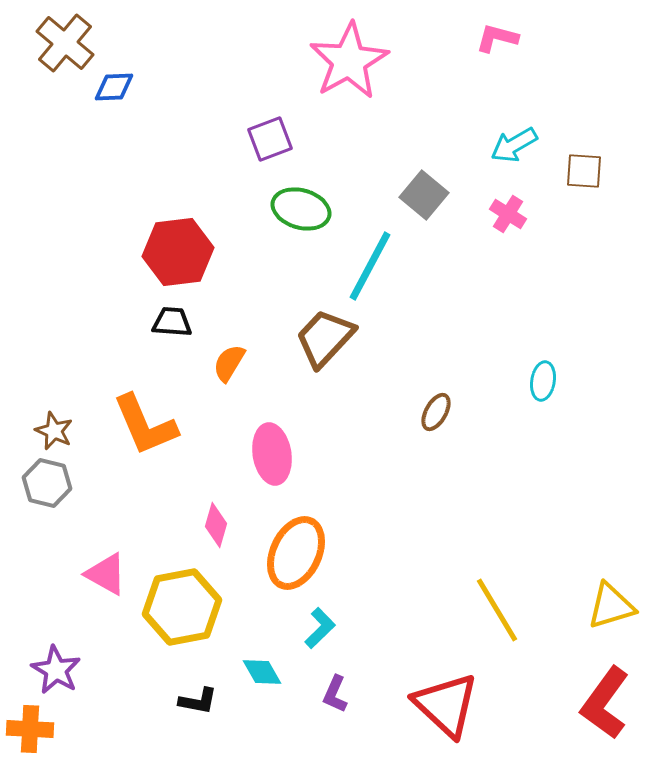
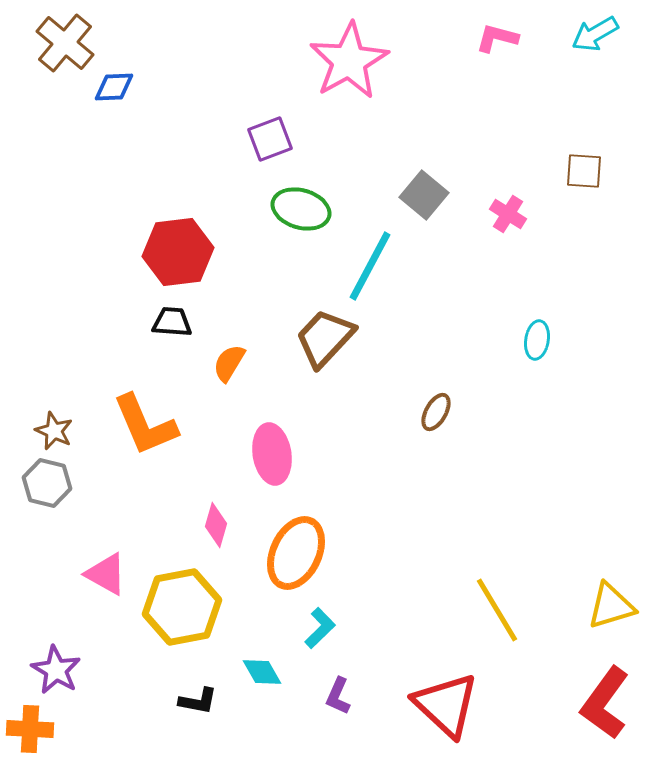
cyan arrow: moved 81 px right, 111 px up
cyan ellipse: moved 6 px left, 41 px up
purple L-shape: moved 3 px right, 2 px down
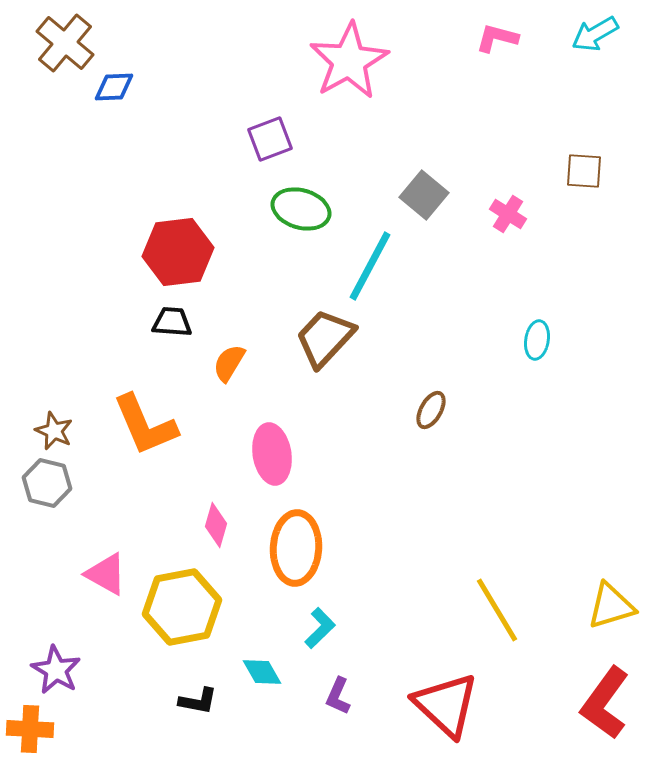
brown ellipse: moved 5 px left, 2 px up
orange ellipse: moved 5 px up; rotated 22 degrees counterclockwise
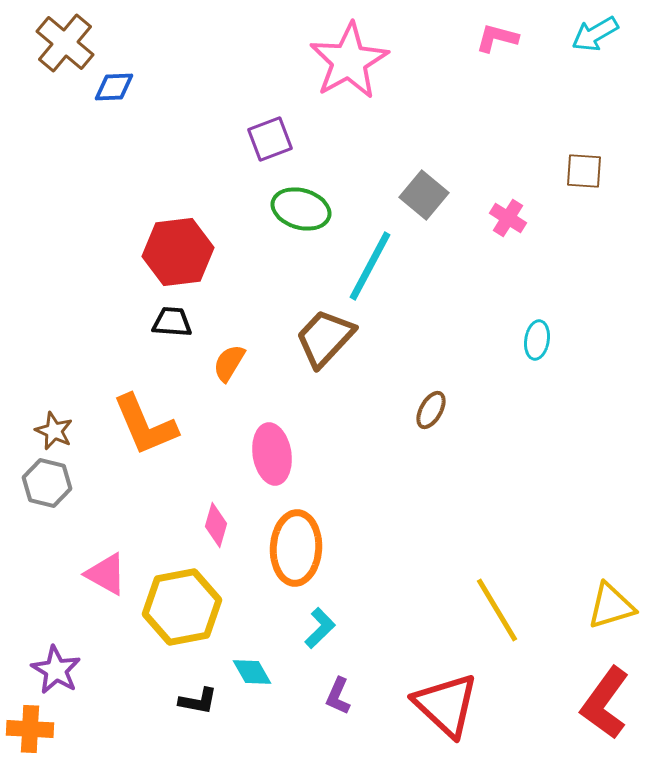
pink cross: moved 4 px down
cyan diamond: moved 10 px left
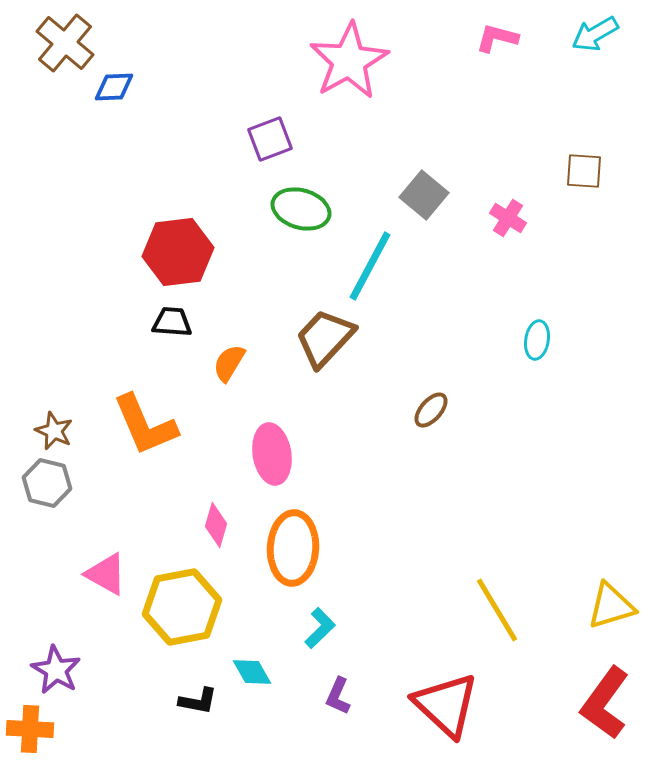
brown ellipse: rotated 12 degrees clockwise
orange ellipse: moved 3 px left
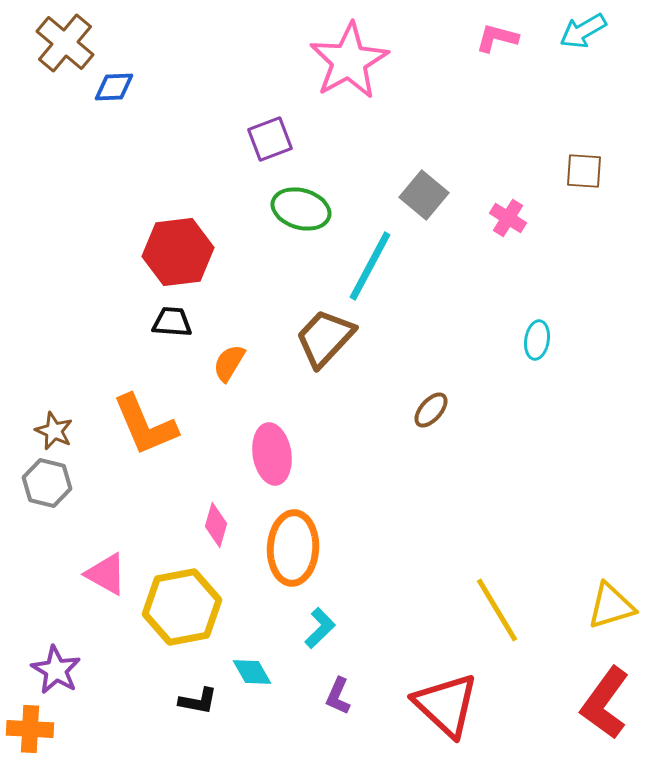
cyan arrow: moved 12 px left, 3 px up
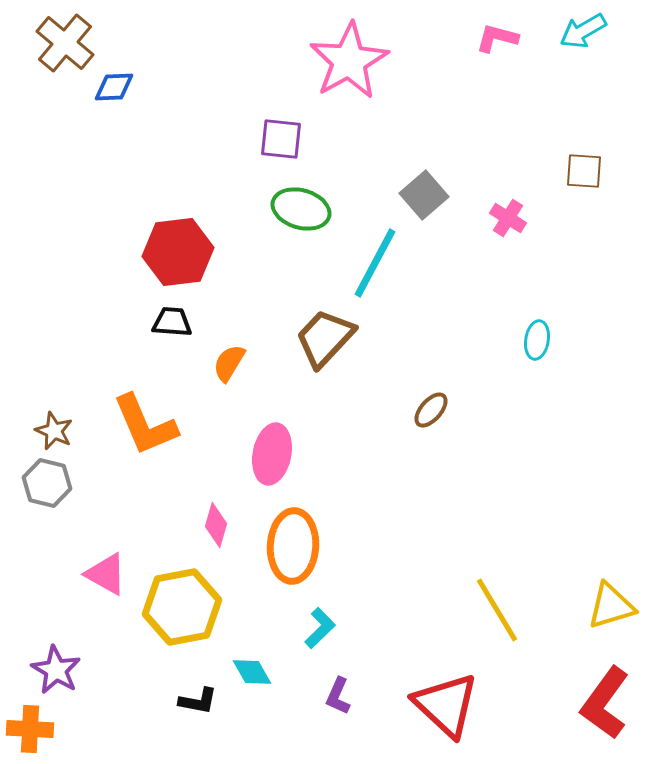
purple square: moved 11 px right; rotated 27 degrees clockwise
gray square: rotated 9 degrees clockwise
cyan line: moved 5 px right, 3 px up
pink ellipse: rotated 20 degrees clockwise
orange ellipse: moved 2 px up
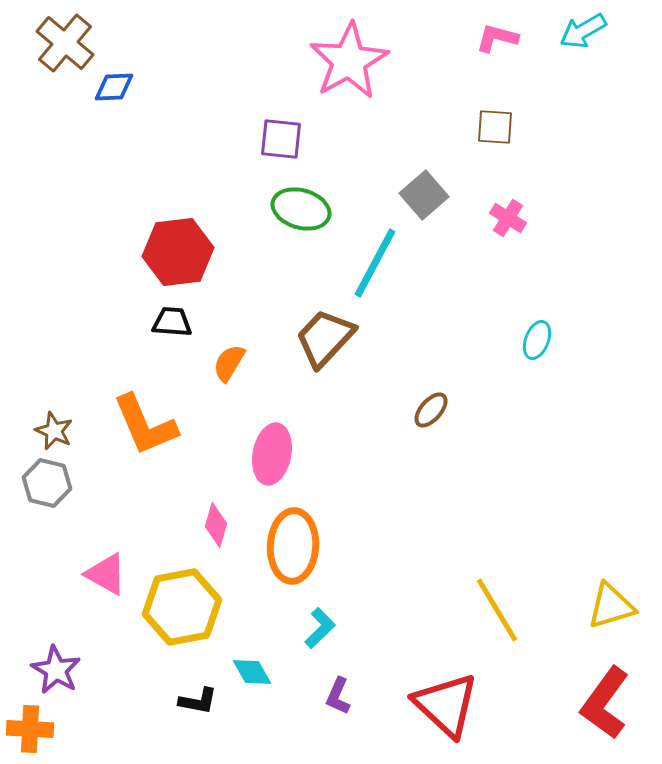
brown square: moved 89 px left, 44 px up
cyan ellipse: rotated 12 degrees clockwise
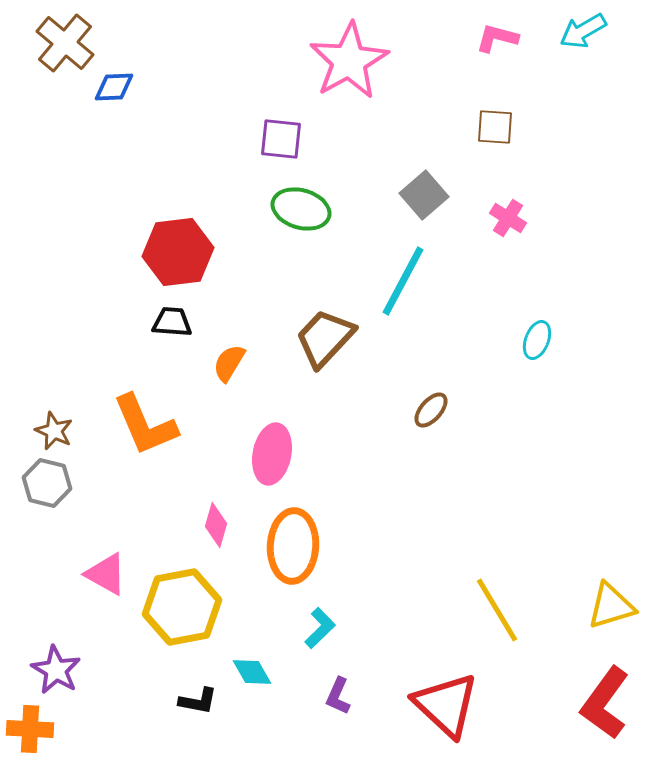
cyan line: moved 28 px right, 18 px down
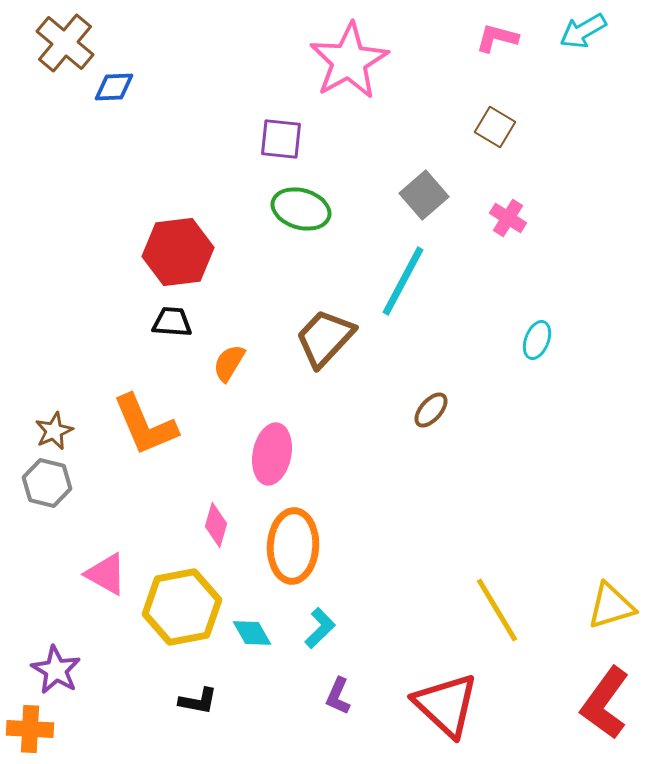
brown square: rotated 27 degrees clockwise
brown star: rotated 24 degrees clockwise
cyan diamond: moved 39 px up
